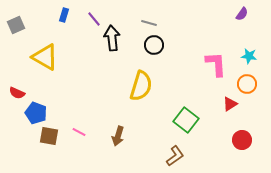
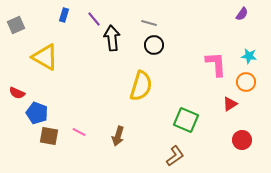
orange circle: moved 1 px left, 2 px up
blue pentagon: moved 1 px right
green square: rotated 15 degrees counterclockwise
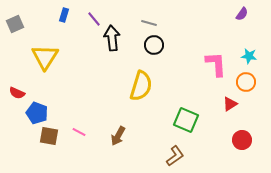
gray square: moved 1 px left, 1 px up
yellow triangle: rotated 32 degrees clockwise
brown arrow: rotated 12 degrees clockwise
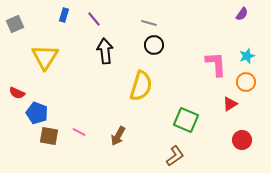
black arrow: moved 7 px left, 13 px down
cyan star: moved 2 px left; rotated 28 degrees counterclockwise
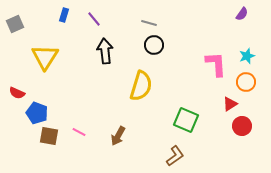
red circle: moved 14 px up
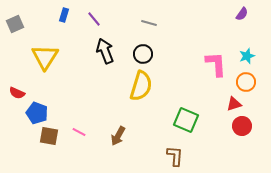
black circle: moved 11 px left, 9 px down
black arrow: rotated 15 degrees counterclockwise
red triangle: moved 4 px right; rotated 14 degrees clockwise
brown L-shape: rotated 50 degrees counterclockwise
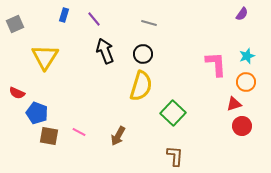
green square: moved 13 px left, 7 px up; rotated 20 degrees clockwise
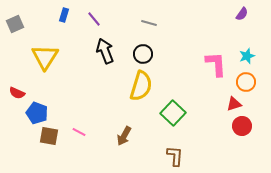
brown arrow: moved 6 px right
